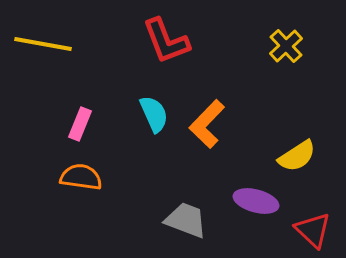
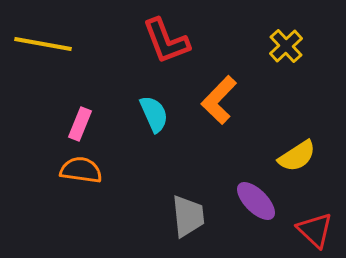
orange L-shape: moved 12 px right, 24 px up
orange semicircle: moved 7 px up
purple ellipse: rotated 30 degrees clockwise
gray trapezoid: moved 2 px right, 4 px up; rotated 63 degrees clockwise
red triangle: moved 2 px right
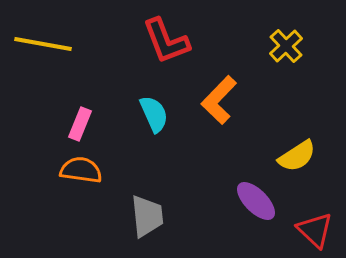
gray trapezoid: moved 41 px left
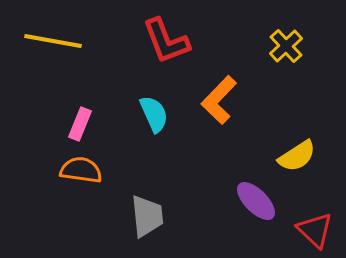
yellow line: moved 10 px right, 3 px up
